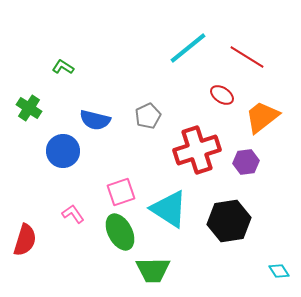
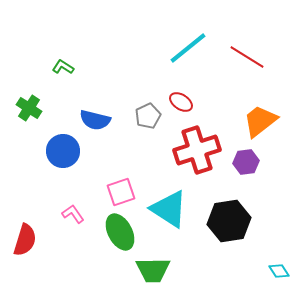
red ellipse: moved 41 px left, 7 px down
orange trapezoid: moved 2 px left, 4 px down
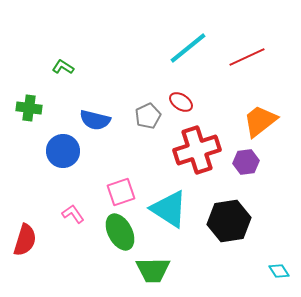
red line: rotated 57 degrees counterclockwise
green cross: rotated 25 degrees counterclockwise
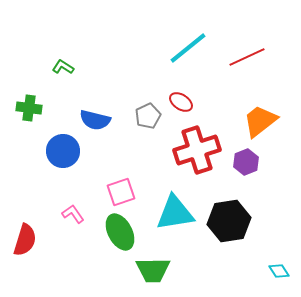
purple hexagon: rotated 15 degrees counterclockwise
cyan triangle: moved 6 px right, 4 px down; rotated 42 degrees counterclockwise
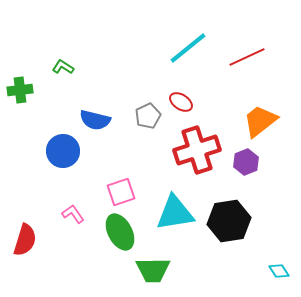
green cross: moved 9 px left, 18 px up; rotated 15 degrees counterclockwise
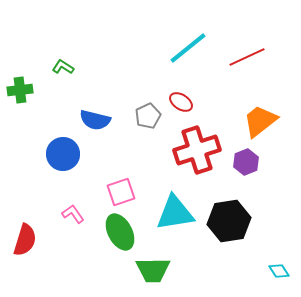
blue circle: moved 3 px down
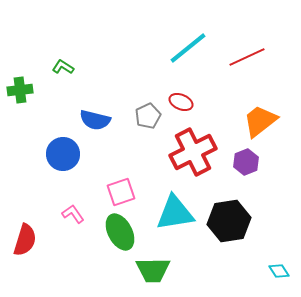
red ellipse: rotated 10 degrees counterclockwise
red cross: moved 4 px left, 2 px down; rotated 9 degrees counterclockwise
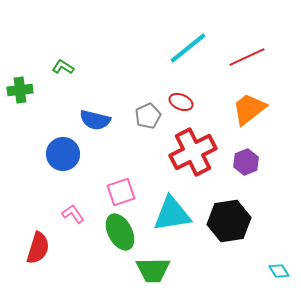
orange trapezoid: moved 11 px left, 12 px up
cyan triangle: moved 3 px left, 1 px down
red semicircle: moved 13 px right, 8 px down
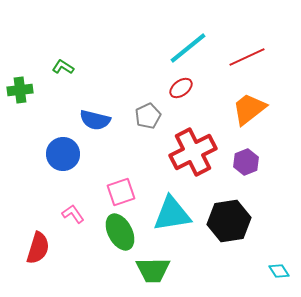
red ellipse: moved 14 px up; rotated 60 degrees counterclockwise
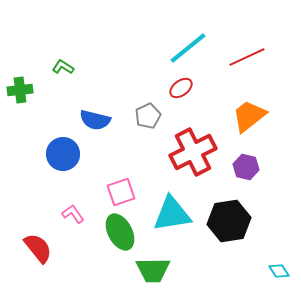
orange trapezoid: moved 7 px down
purple hexagon: moved 5 px down; rotated 25 degrees counterclockwise
red semicircle: rotated 56 degrees counterclockwise
